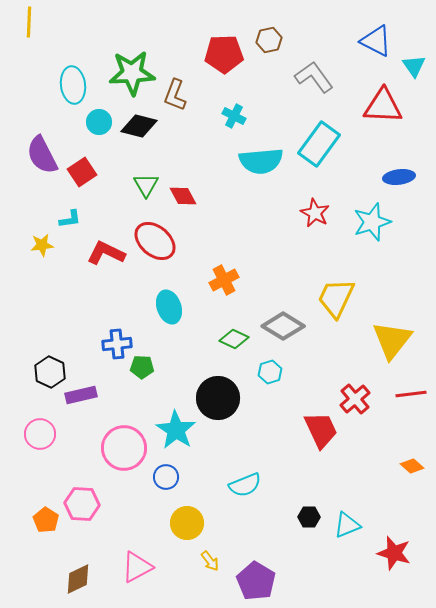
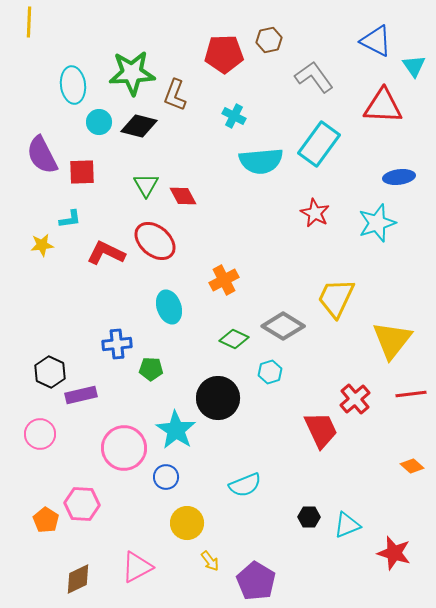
red square at (82, 172): rotated 32 degrees clockwise
cyan star at (372, 222): moved 5 px right, 1 px down
green pentagon at (142, 367): moved 9 px right, 2 px down
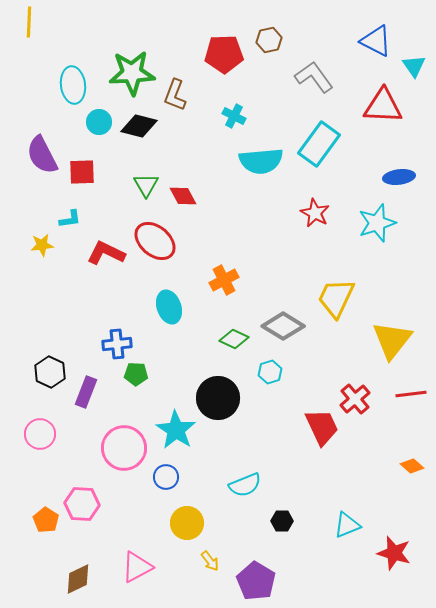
green pentagon at (151, 369): moved 15 px left, 5 px down
purple rectangle at (81, 395): moved 5 px right, 3 px up; rotated 56 degrees counterclockwise
red trapezoid at (321, 430): moved 1 px right, 3 px up
black hexagon at (309, 517): moved 27 px left, 4 px down
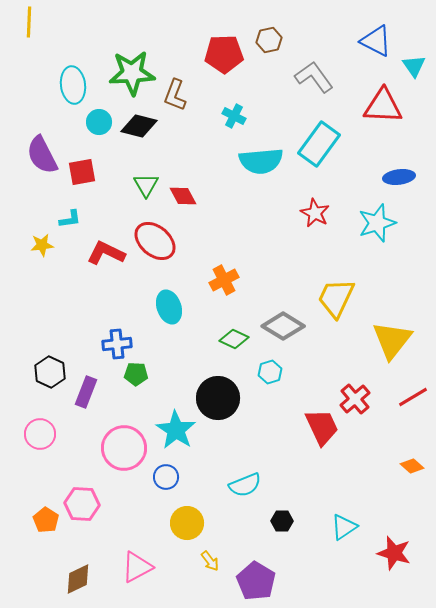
red square at (82, 172): rotated 8 degrees counterclockwise
red line at (411, 394): moved 2 px right, 3 px down; rotated 24 degrees counterclockwise
cyan triangle at (347, 525): moved 3 px left, 2 px down; rotated 12 degrees counterclockwise
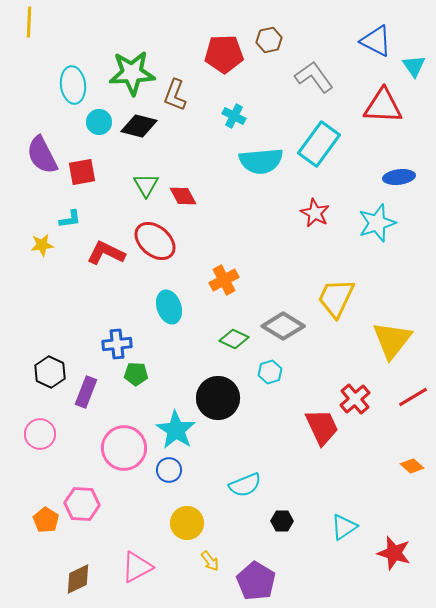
blue circle at (166, 477): moved 3 px right, 7 px up
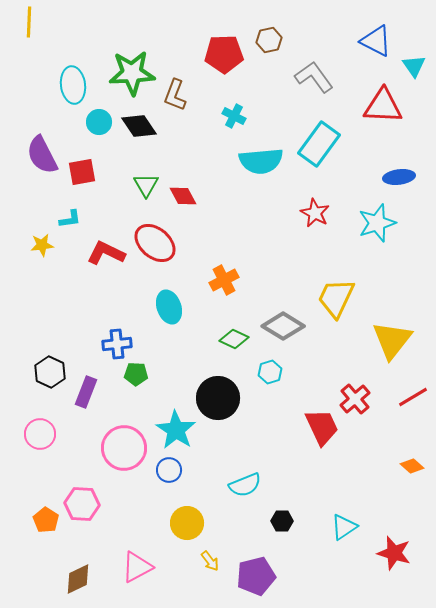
black diamond at (139, 126): rotated 42 degrees clockwise
red ellipse at (155, 241): moved 2 px down
purple pentagon at (256, 581): moved 5 px up; rotated 27 degrees clockwise
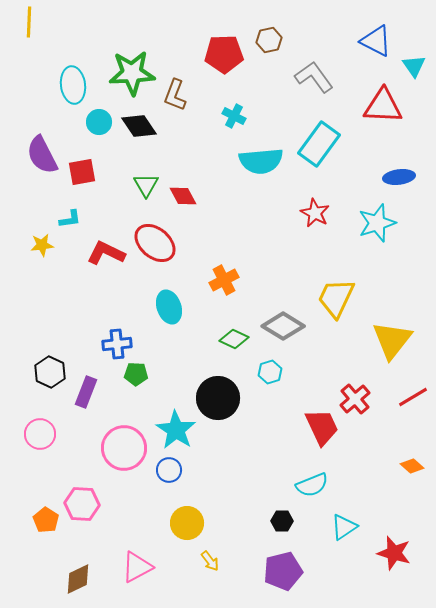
cyan semicircle at (245, 485): moved 67 px right
purple pentagon at (256, 576): moved 27 px right, 5 px up
